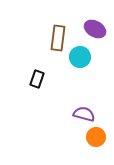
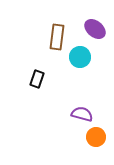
purple ellipse: rotated 10 degrees clockwise
brown rectangle: moved 1 px left, 1 px up
purple semicircle: moved 2 px left
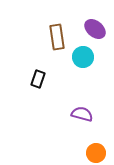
brown rectangle: rotated 15 degrees counterclockwise
cyan circle: moved 3 px right
black rectangle: moved 1 px right
orange circle: moved 16 px down
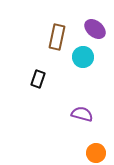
brown rectangle: rotated 20 degrees clockwise
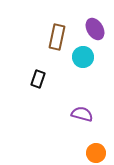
purple ellipse: rotated 20 degrees clockwise
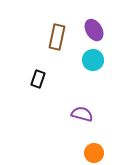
purple ellipse: moved 1 px left, 1 px down
cyan circle: moved 10 px right, 3 px down
orange circle: moved 2 px left
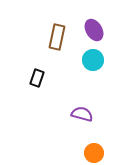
black rectangle: moved 1 px left, 1 px up
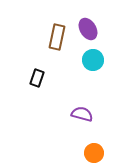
purple ellipse: moved 6 px left, 1 px up
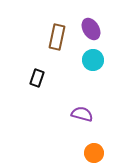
purple ellipse: moved 3 px right
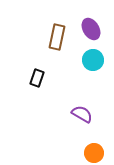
purple semicircle: rotated 15 degrees clockwise
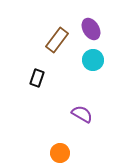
brown rectangle: moved 3 px down; rotated 25 degrees clockwise
orange circle: moved 34 px left
